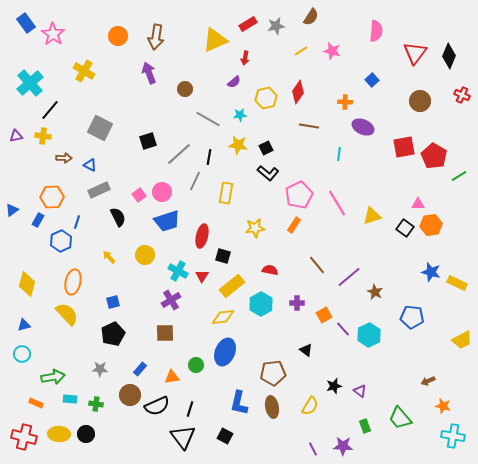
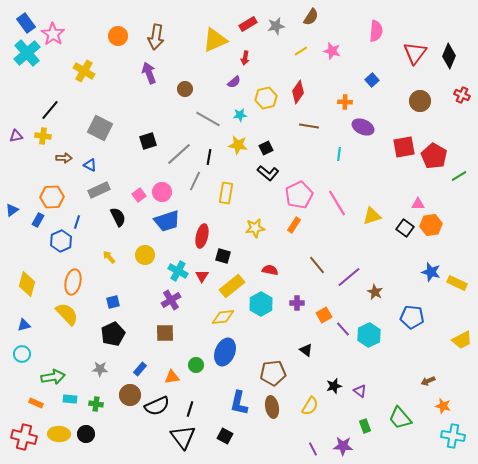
cyan cross at (30, 83): moved 3 px left, 30 px up
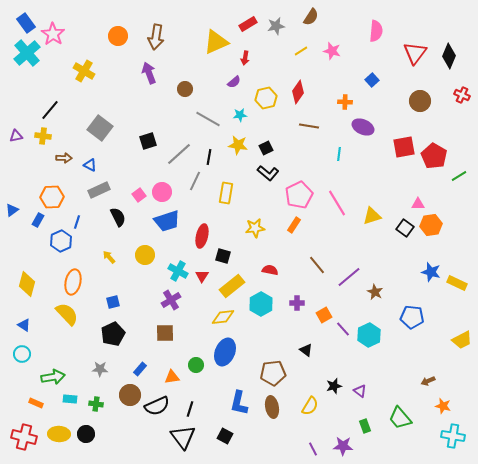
yellow triangle at (215, 40): moved 1 px right, 2 px down
gray square at (100, 128): rotated 10 degrees clockwise
blue triangle at (24, 325): rotated 48 degrees clockwise
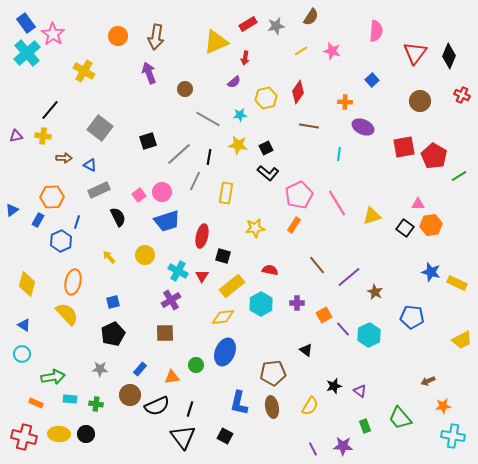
orange star at (443, 406): rotated 21 degrees counterclockwise
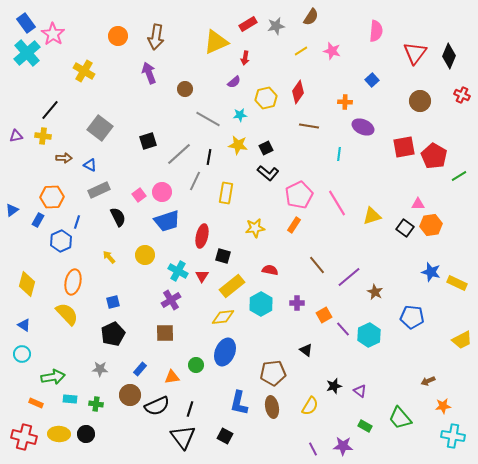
green rectangle at (365, 426): rotated 40 degrees counterclockwise
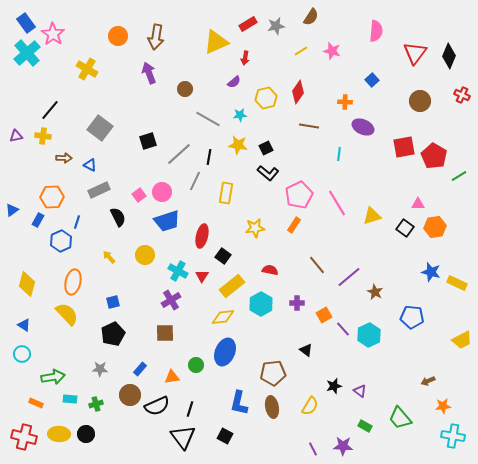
yellow cross at (84, 71): moved 3 px right, 2 px up
orange hexagon at (431, 225): moved 4 px right, 2 px down
black square at (223, 256): rotated 21 degrees clockwise
green cross at (96, 404): rotated 24 degrees counterclockwise
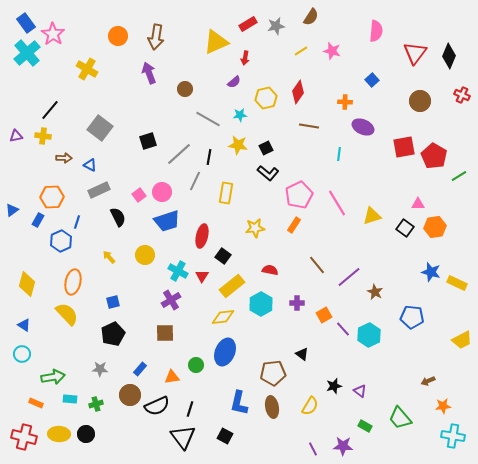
black triangle at (306, 350): moved 4 px left, 4 px down
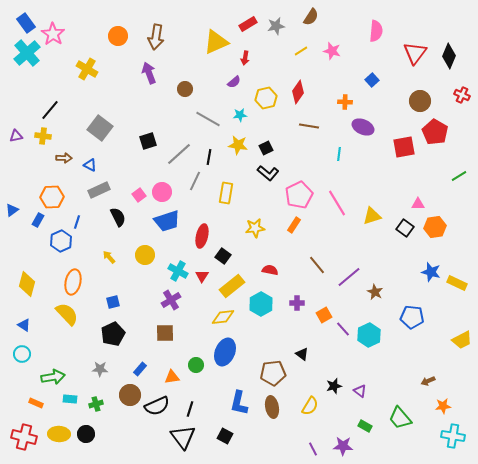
red pentagon at (434, 156): moved 1 px right, 24 px up
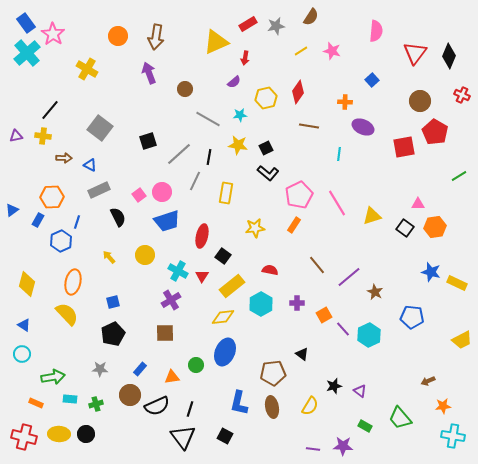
purple line at (313, 449): rotated 56 degrees counterclockwise
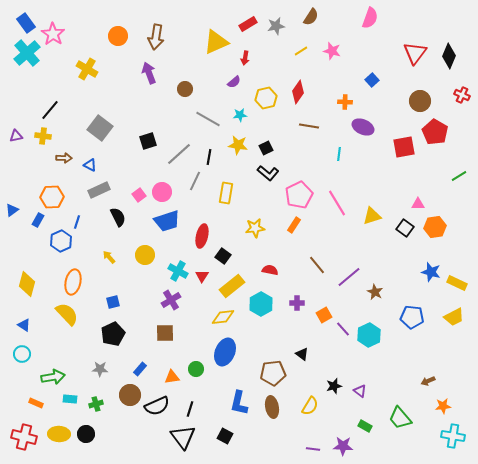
pink semicircle at (376, 31): moved 6 px left, 13 px up; rotated 15 degrees clockwise
yellow trapezoid at (462, 340): moved 8 px left, 23 px up
green circle at (196, 365): moved 4 px down
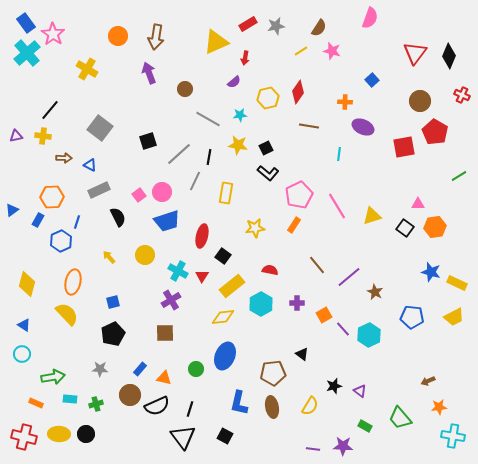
brown semicircle at (311, 17): moved 8 px right, 11 px down
yellow hexagon at (266, 98): moved 2 px right
pink line at (337, 203): moved 3 px down
blue ellipse at (225, 352): moved 4 px down
orange triangle at (172, 377): moved 8 px left, 1 px down; rotated 21 degrees clockwise
orange star at (443, 406): moved 4 px left, 1 px down
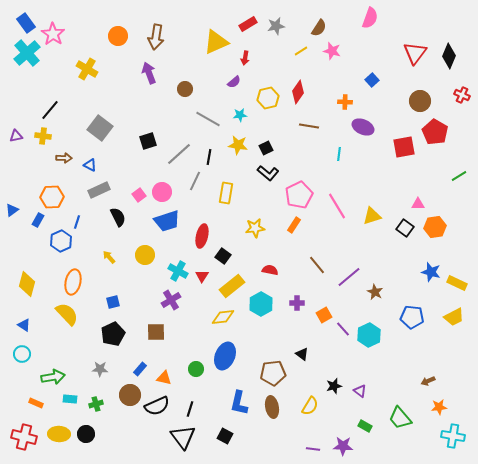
brown square at (165, 333): moved 9 px left, 1 px up
